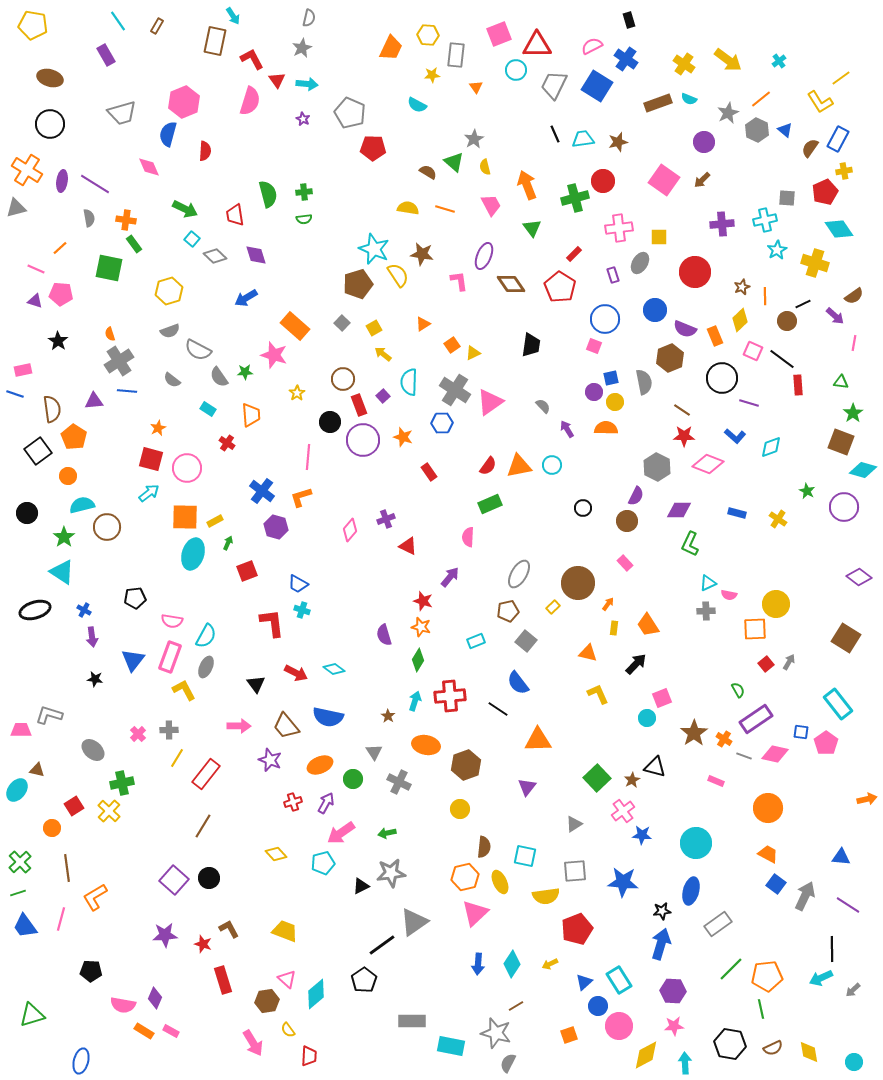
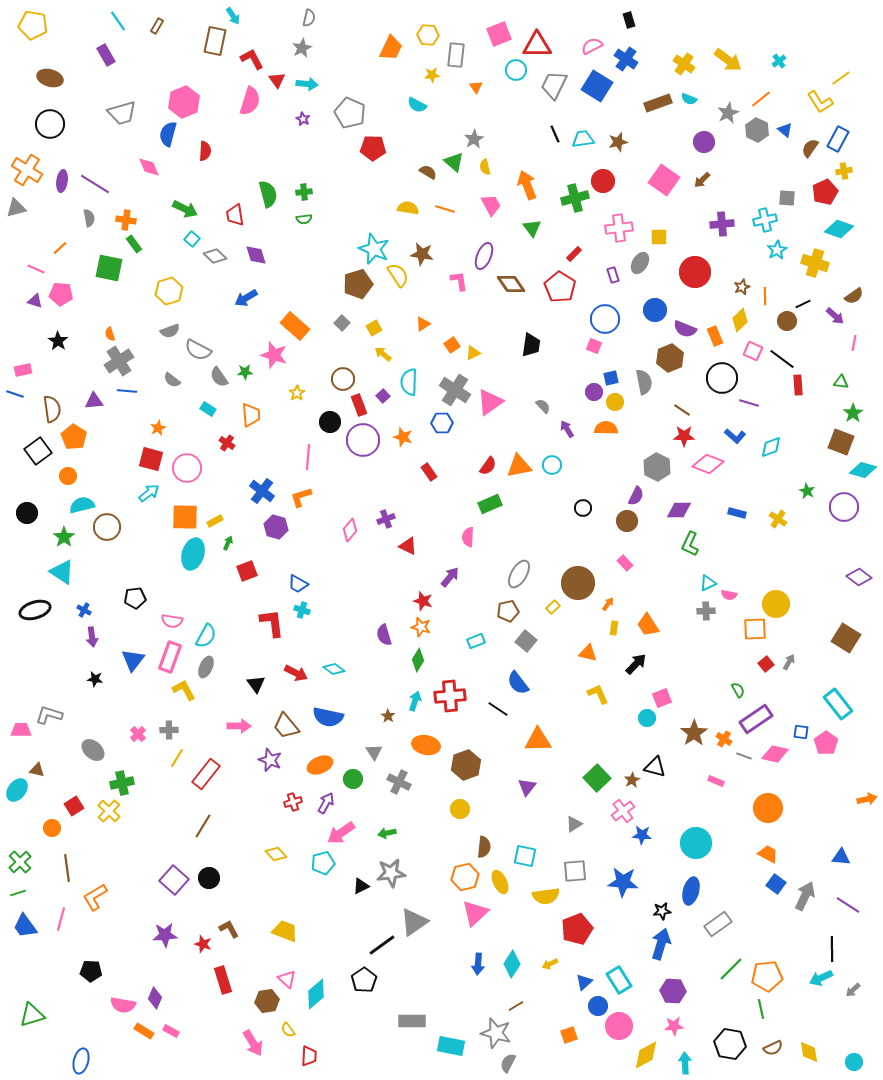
cyan diamond at (839, 229): rotated 36 degrees counterclockwise
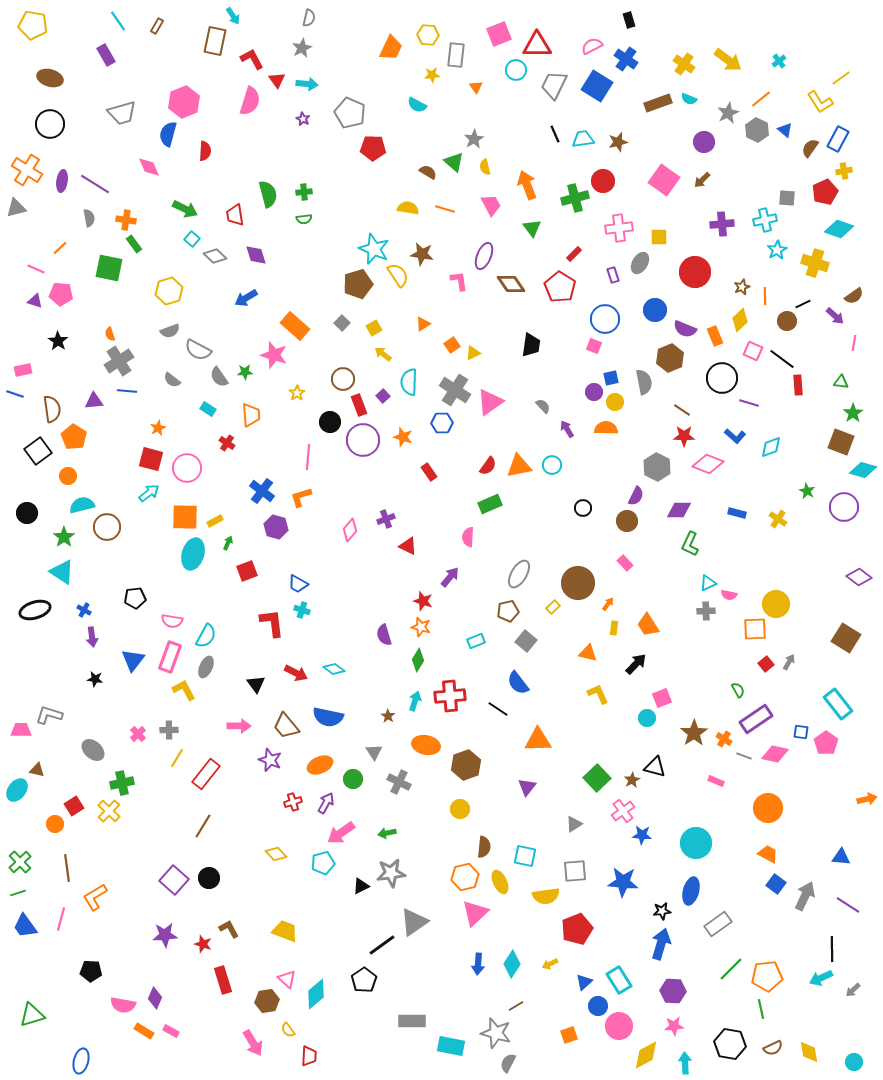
orange circle at (52, 828): moved 3 px right, 4 px up
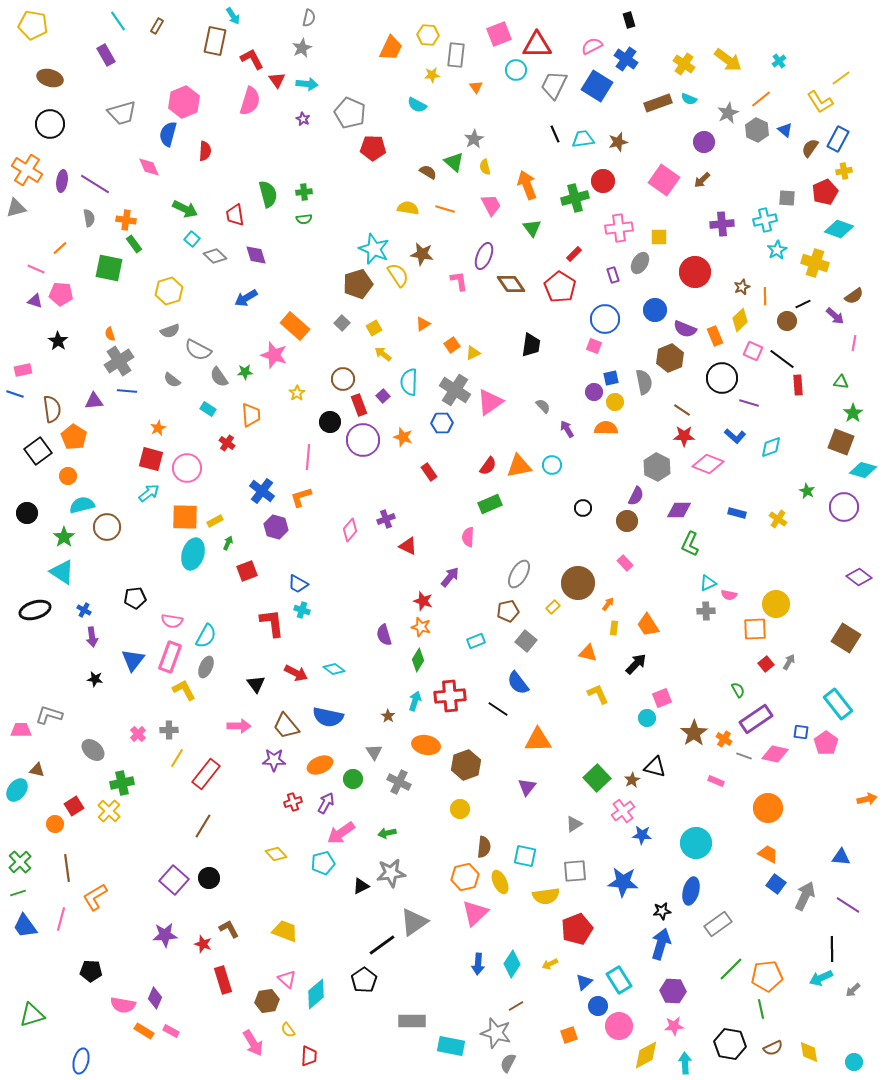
purple star at (270, 760): moved 4 px right; rotated 20 degrees counterclockwise
